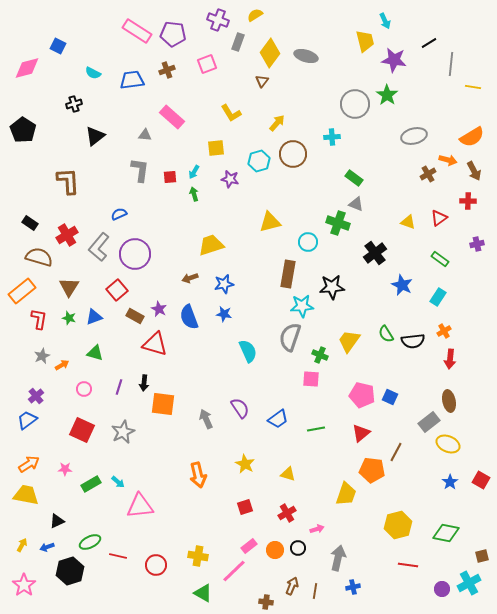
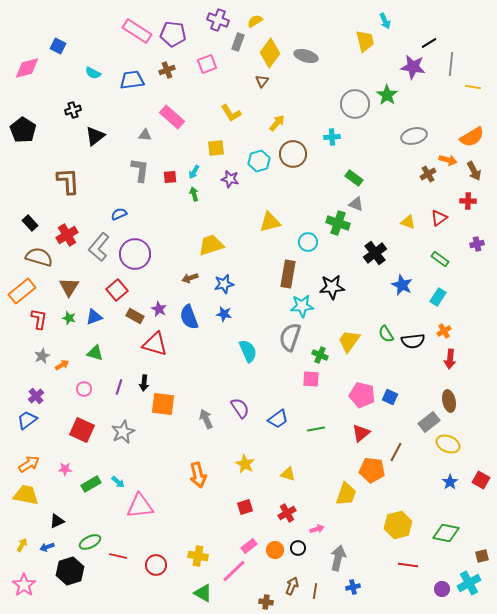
yellow semicircle at (255, 15): moved 6 px down
purple star at (394, 60): moved 19 px right, 7 px down
black cross at (74, 104): moved 1 px left, 6 px down
black rectangle at (30, 223): rotated 14 degrees clockwise
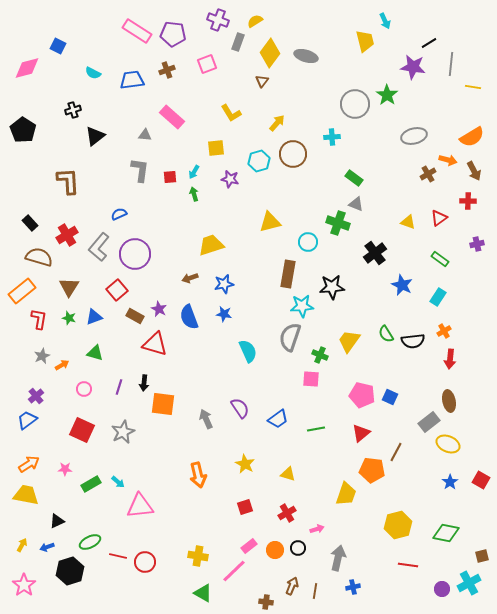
red circle at (156, 565): moved 11 px left, 3 px up
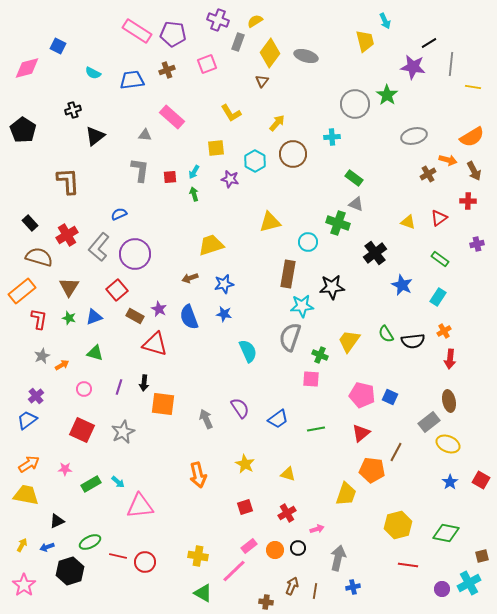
cyan hexagon at (259, 161): moved 4 px left; rotated 15 degrees counterclockwise
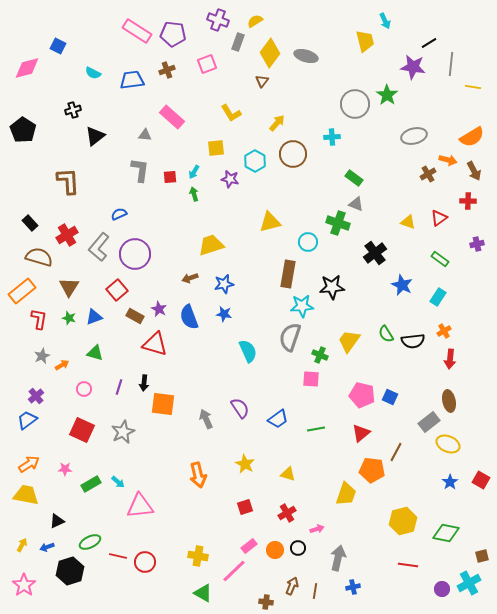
yellow hexagon at (398, 525): moved 5 px right, 4 px up
